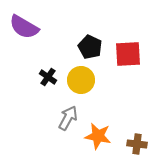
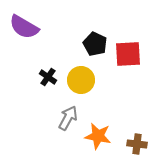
black pentagon: moved 5 px right, 3 px up
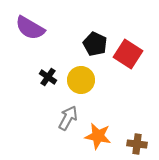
purple semicircle: moved 6 px right, 1 px down
red square: rotated 36 degrees clockwise
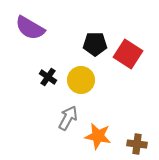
black pentagon: rotated 25 degrees counterclockwise
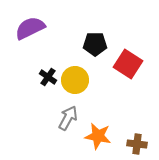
purple semicircle: rotated 124 degrees clockwise
red square: moved 10 px down
yellow circle: moved 6 px left
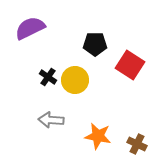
red square: moved 2 px right, 1 px down
gray arrow: moved 17 px left, 2 px down; rotated 115 degrees counterclockwise
brown cross: rotated 18 degrees clockwise
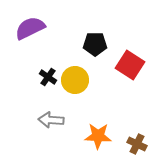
orange star: rotated 8 degrees counterclockwise
